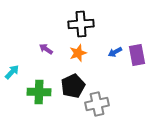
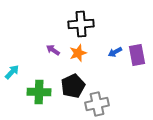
purple arrow: moved 7 px right, 1 px down
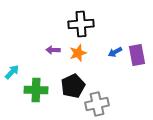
purple arrow: rotated 32 degrees counterclockwise
green cross: moved 3 px left, 2 px up
